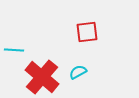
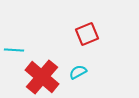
red square: moved 2 px down; rotated 15 degrees counterclockwise
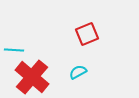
red cross: moved 10 px left
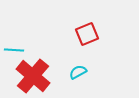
red cross: moved 1 px right, 1 px up
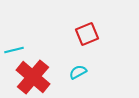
cyan line: rotated 18 degrees counterclockwise
red cross: moved 1 px down
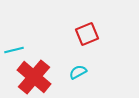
red cross: moved 1 px right
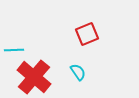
cyan line: rotated 12 degrees clockwise
cyan semicircle: rotated 84 degrees clockwise
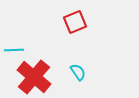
red square: moved 12 px left, 12 px up
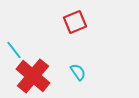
cyan line: rotated 54 degrees clockwise
red cross: moved 1 px left, 1 px up
